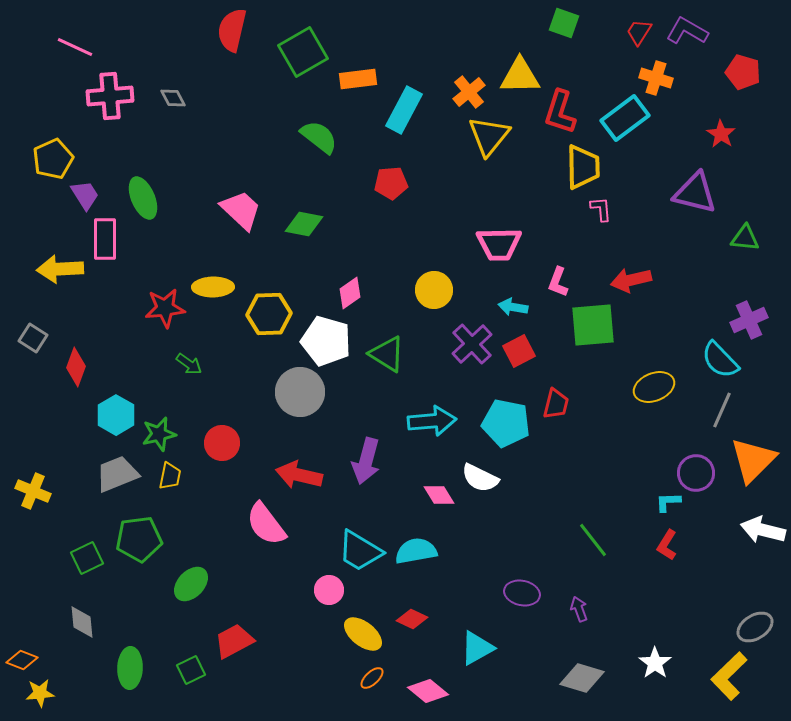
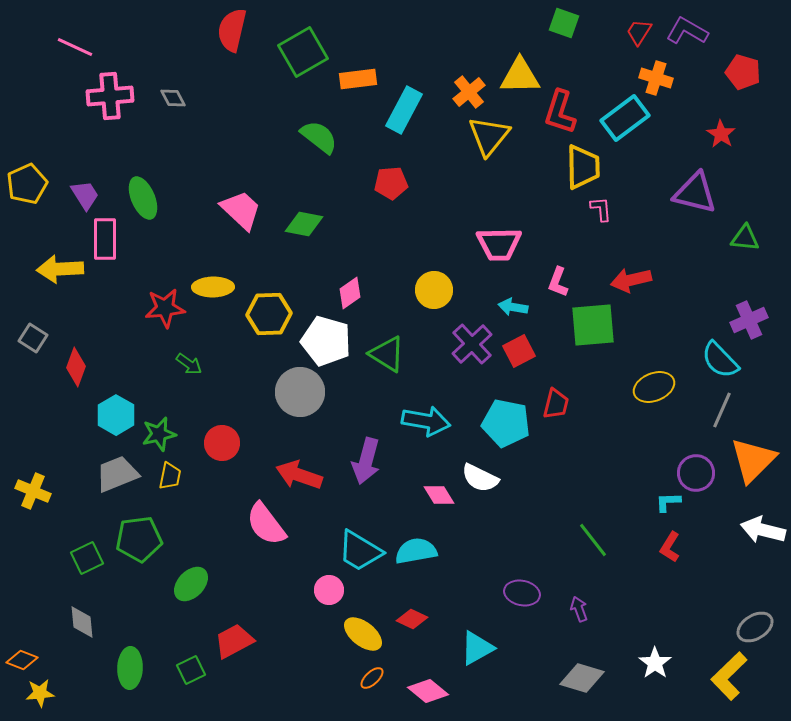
yellow pentagon at (53, 159): moved 26 px left, 25 px down
cyan arrow at (432, 421): moved 6 px left; rotated 15 degrees clockwise
red arrow at (299, 475): rotated 6 degrees clockwise
red L-shape at (667, 545): moved 3 px right, 2 px down
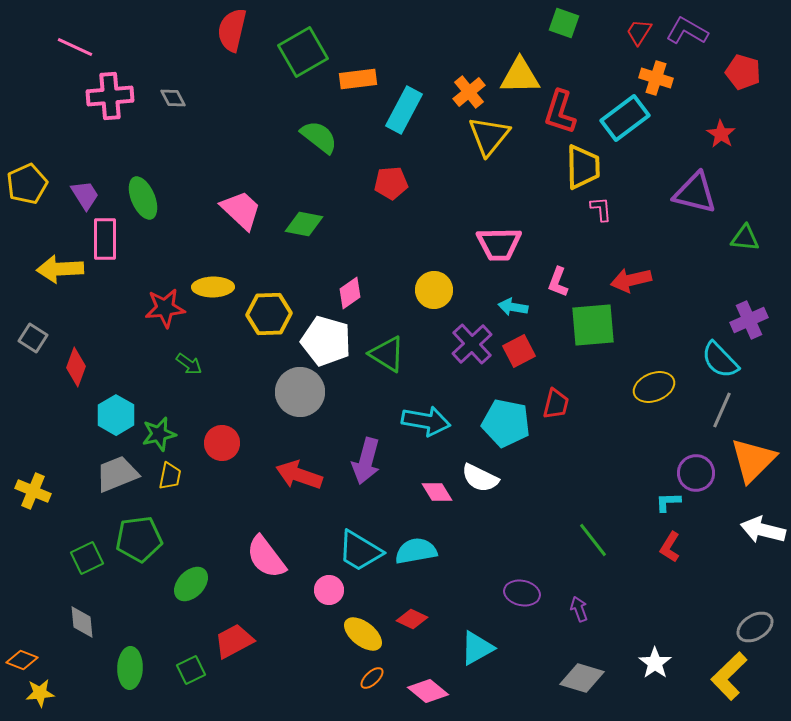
pink diamond at (439, 495): moved 2 px left, 3 px up
pink semicircle at (266, 524): moved 33 px down
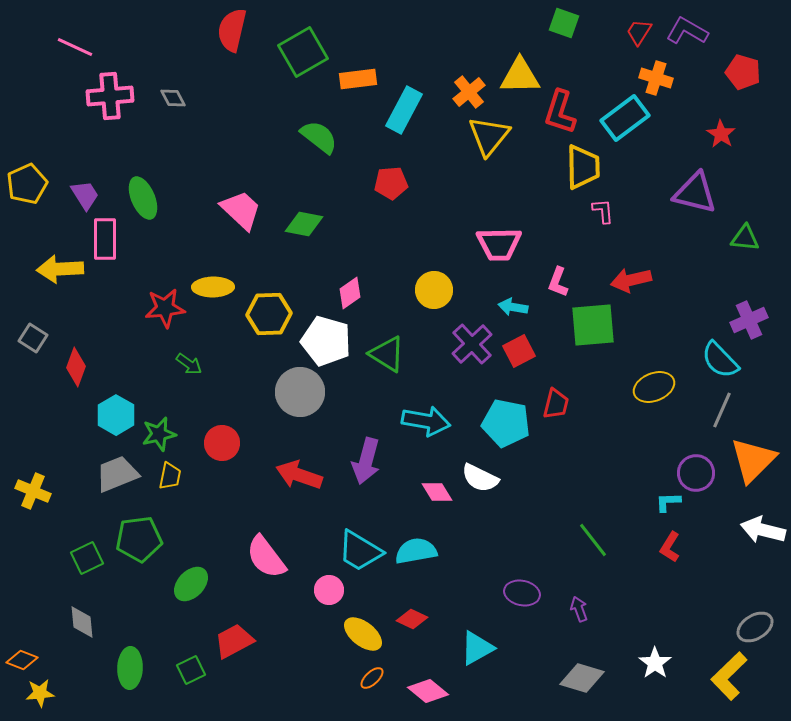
pink L-shape at (601, 209): moved 2 px right, 2 px down
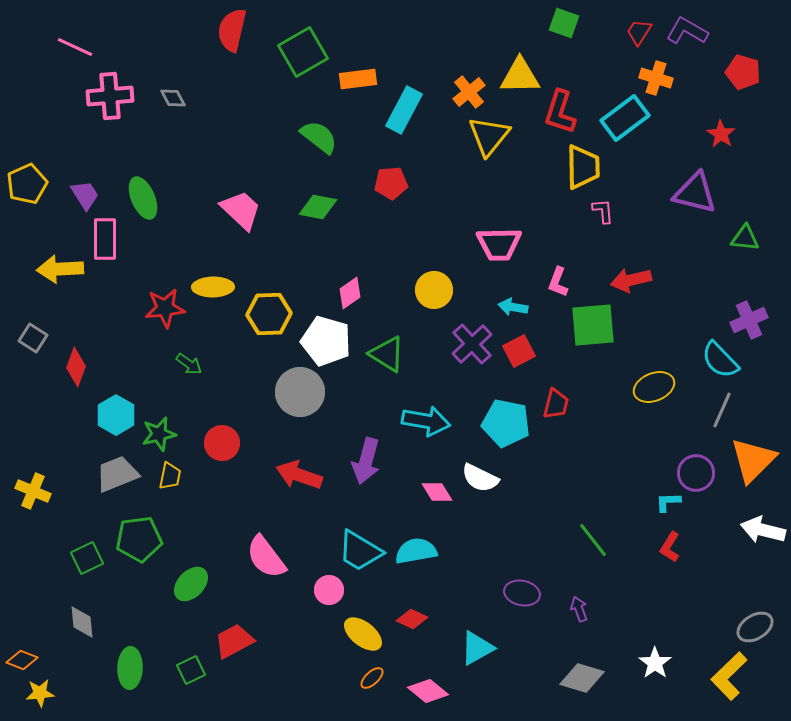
green diamond at (304, 224): moved 14 px right, 17 px up
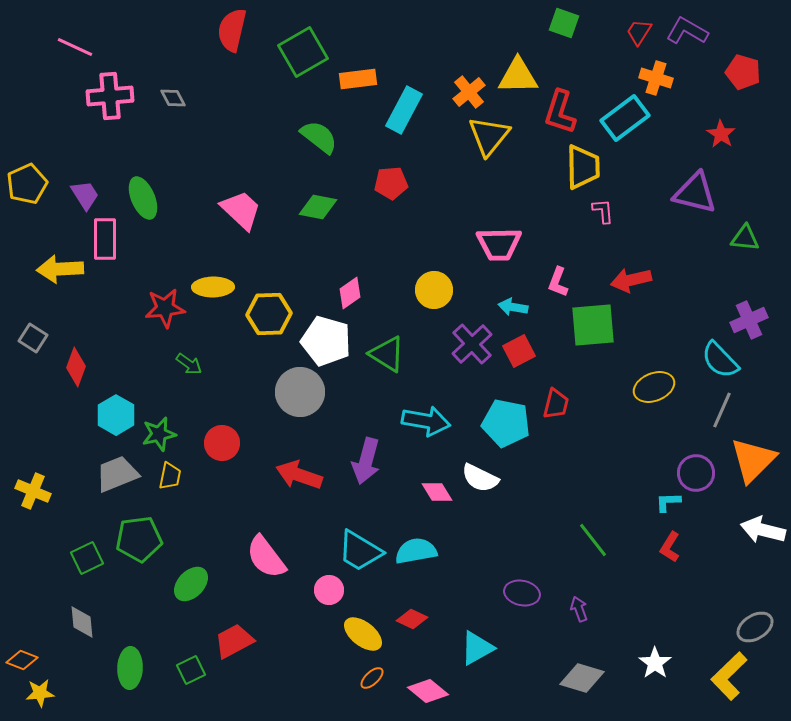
yellow triangle at (520, 76): moved 2 px left
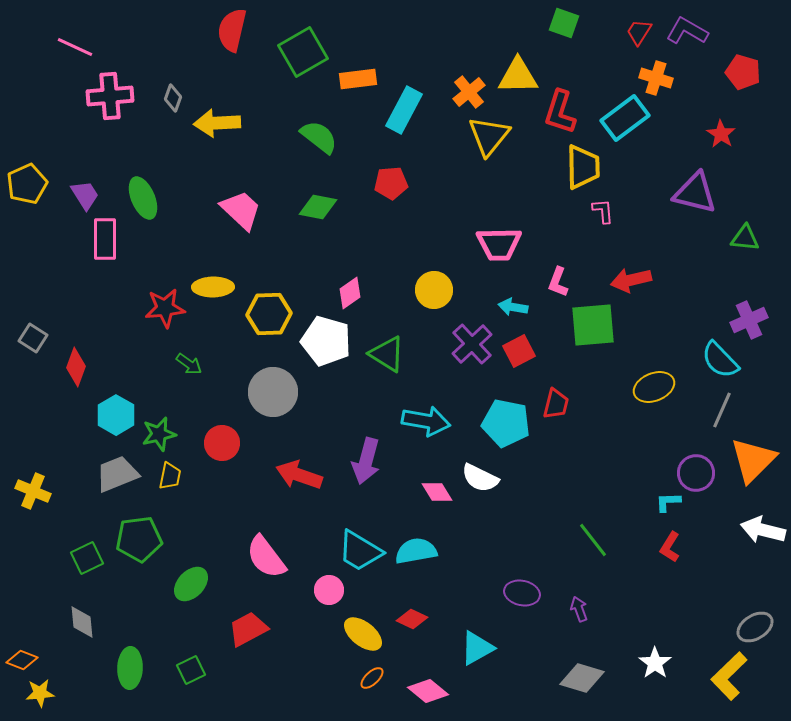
gray diamond at (173, 98): rotated 48 degrees clockwise
yellow arrow at (60, 269): moved 157 px right, 146 px up
gray circle at (300, 392): moved 27 px left
red trapezoid at (234, 641): moved 14 px right, 12 px up
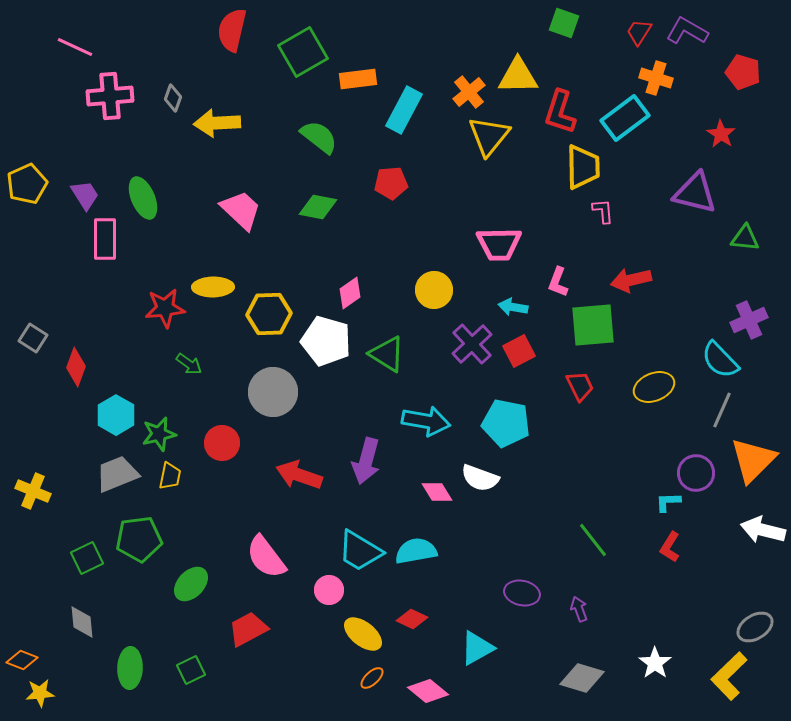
red trapezoid at (556, 404): moved 24 px right, 18 px up; rotated 40 degrees counterclockwise
white semicircle at (480, 478): rotated 6 degrees counterclockwise
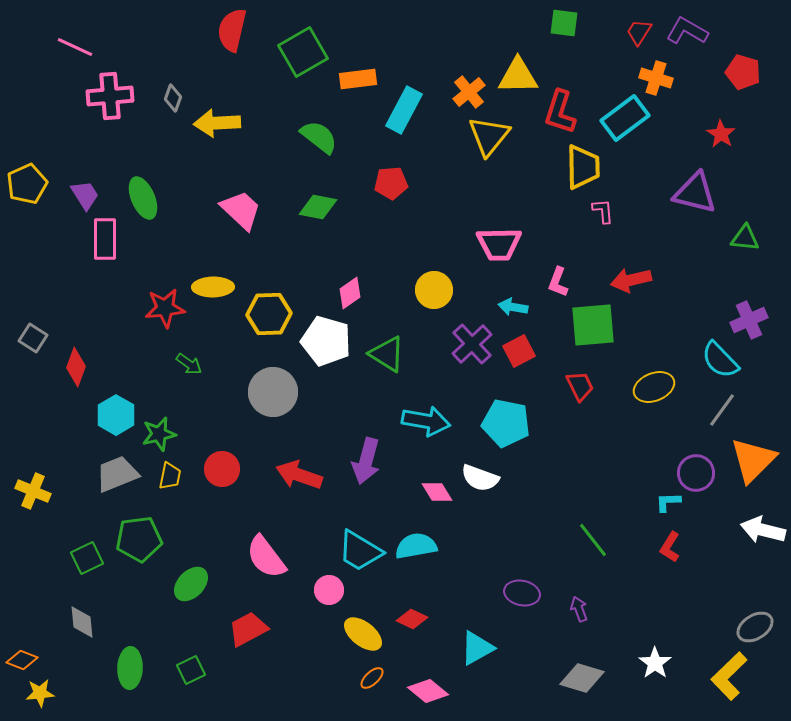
green square at (564, 23): rotated 12 degrees counterclockwise
gray line at (722, 410): rotated 12 degrees clockwise
red circle at (222, 443): moved 26 px down
cyan semicircle at (416, 551): moved 5 px up
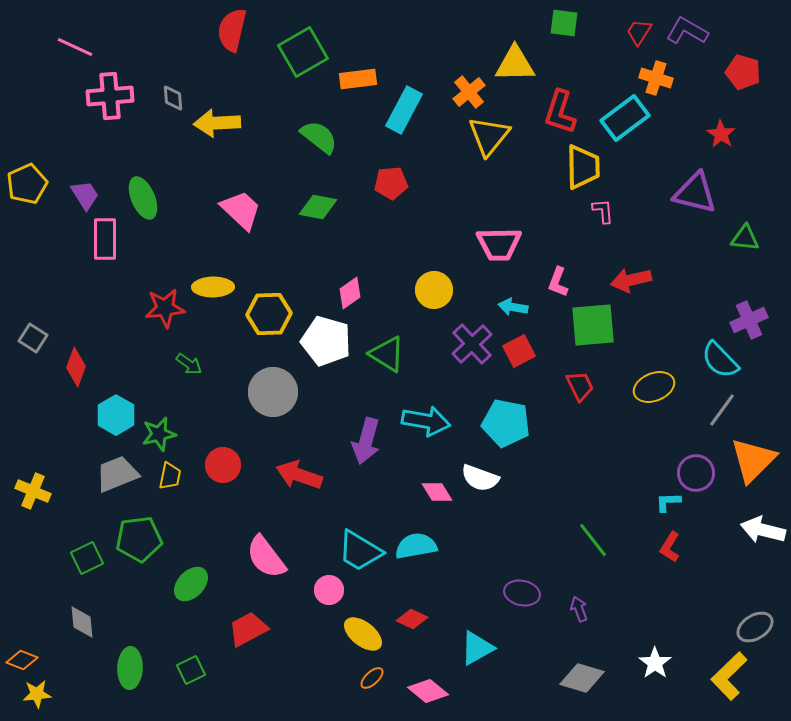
yellow triangle at (518, 76): moved 3 px left, 12 px up
gray diamond at (173, 98): rotated 24 degrees counterclockwise
purple arrow at (366, 461): moved 20 px up
red circle at (222, 469): moved 1 px right, 4 px up
yellow star at (40, 693): moved 3 px left, 1 px down
